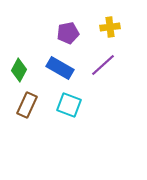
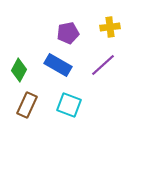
blue rectangle: moved 2 px left, 3 px up
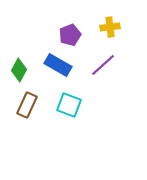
purple pentagon: moved 2 px right, 2 px down; rotated 10 degrees counterclockwise
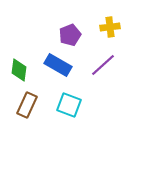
green diamond: rotated 20 degrees counterclockwise
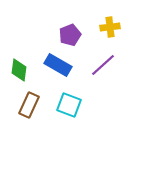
brown rectangle: moved 2 px right
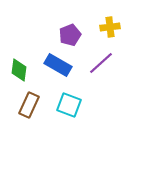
purple line: moved 2 px left, 2 px up
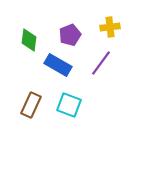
purple line: rotated 12 degrees counterclockwise
green diamond: moved 10 px right, 30 px up
brown rectangle: moved 2 px right
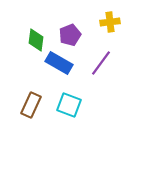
yellow cross: moved 5 px up
green diamond: moved 7 px right
blue rectangle: moved 1 px right, 2 px up
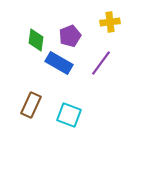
purple pentagon: moved 1 px down
cyan square: moved 10 px down
